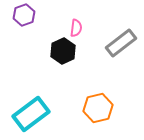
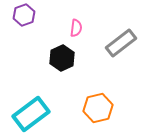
black hexagon: moved 1 px left, 7 px down
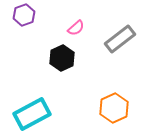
pink semicircle: rotated 42 degrees clockwise
gray rectangle: moved 1 px left, 4 px up
orange hexagon: moved 16 px right; rotated 12 degrees counterclockwise
cyan rectangle: moved 1 px right; rotated 9 degrees clockwise
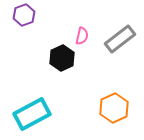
pink semicircle: moved 6 px right, 8 px down; rotated 36 degrees counterclockwise
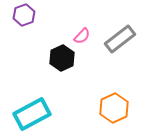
pink semicircle: rotated 30 degrees clockwise
